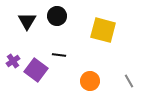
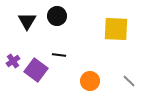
yellow square: moved 13 px right, 1 px up; rotated 12 degrees counterclockwise
gray line: rotated 16 degrees counterclockwise
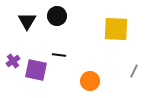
purple square: rotated 25 degrees counterclockwise
gray line: moved 5 px right, 10 px up; rotated 72 degrees clockwise
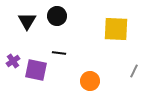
black line: moved 2 px up
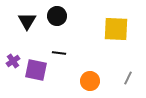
gray line: moved 6 px left, 7 px down
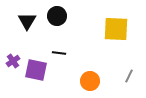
gray line: moved 1 px right, 2 px up
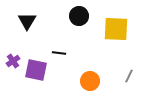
black circle: moved 22 px right
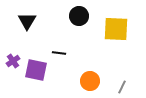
gray line: moved 7 px left, 11 px down
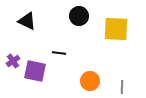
black triangle: rotated 36 degrees counterclockwise
purple square: moved 1 px left, 1 px down
gray line: rotated 24 degrees counterclockwise
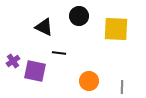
black triangle: moved 17 px right, 6 px down
orange circle: moved 1 px left
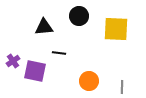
black triangle: rotated 30 degrees counterclockwise
